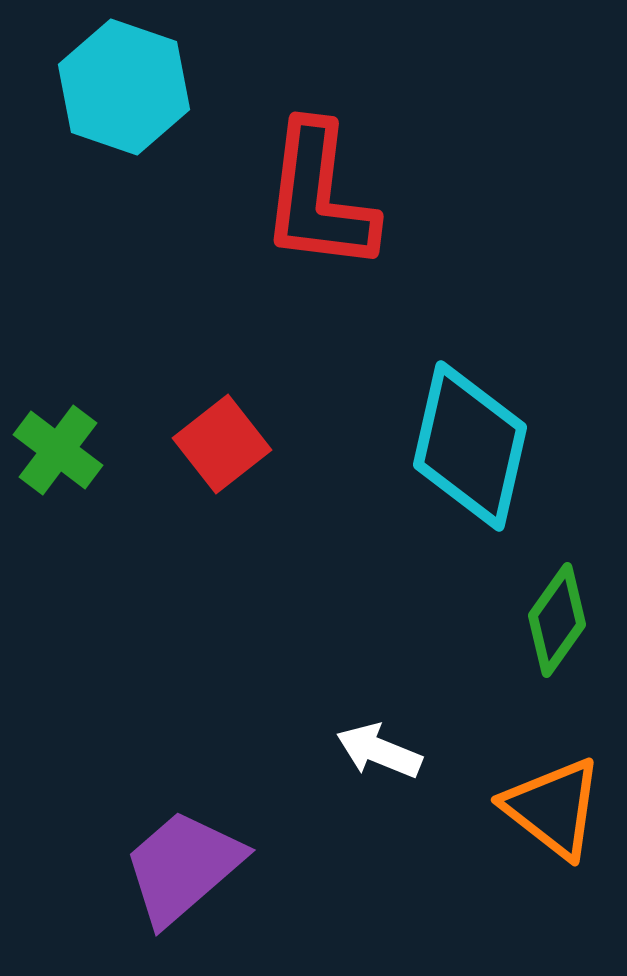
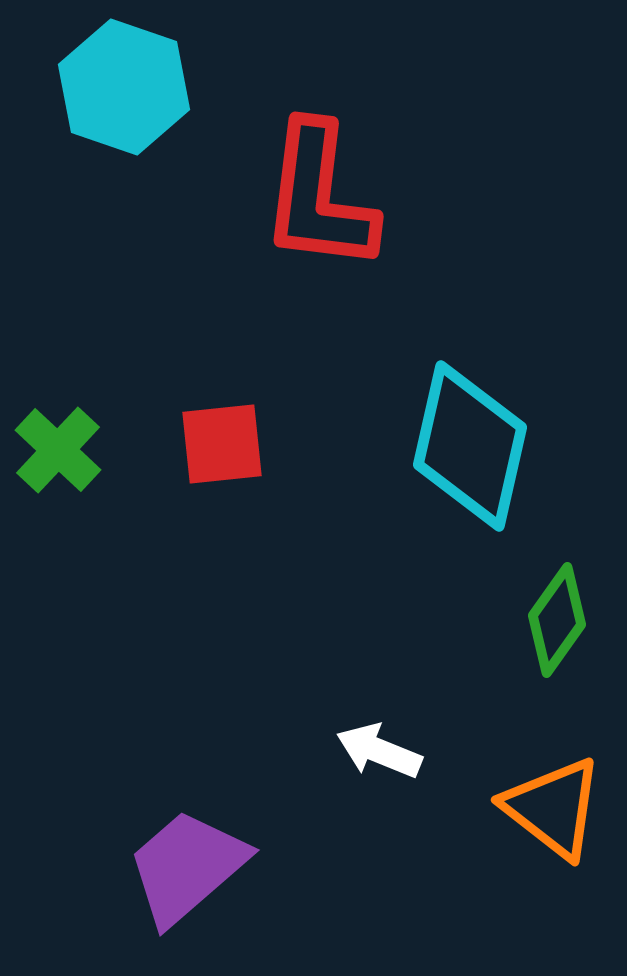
red square: rotated 32 degrees clockwise
green cross: rotated 6 degrees clockwise
purple trapezoid: moved 4 px right
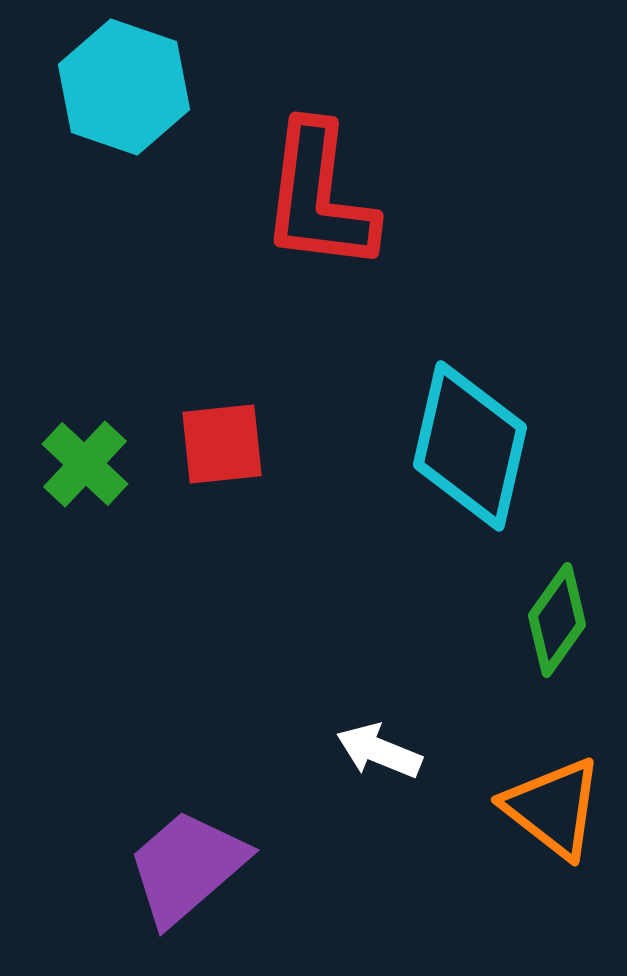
green cross: moved 27 px right, 14 px down
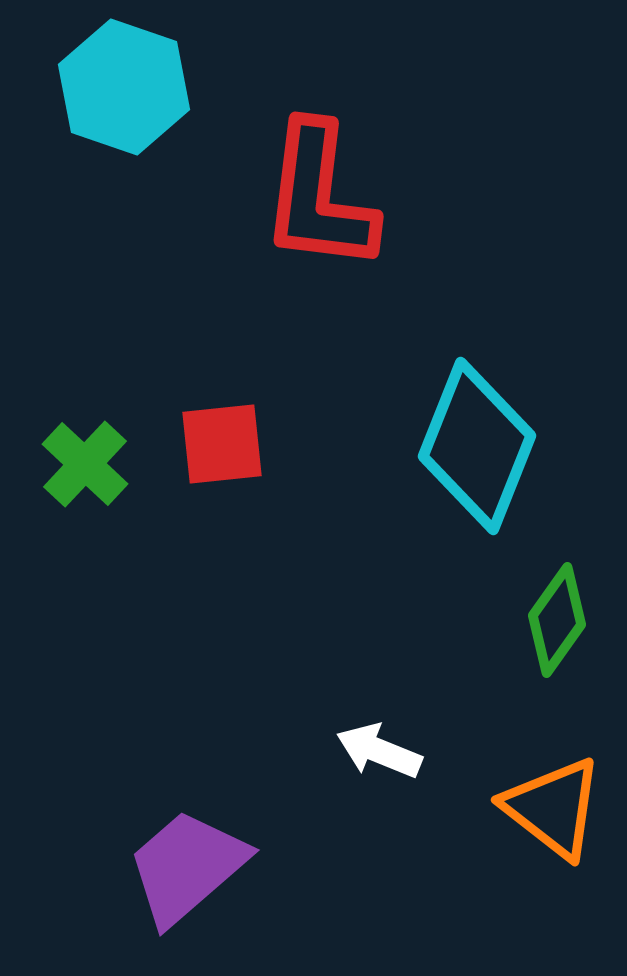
cyan diamond: moved 7 px right; rotated 9 degrees clockwise
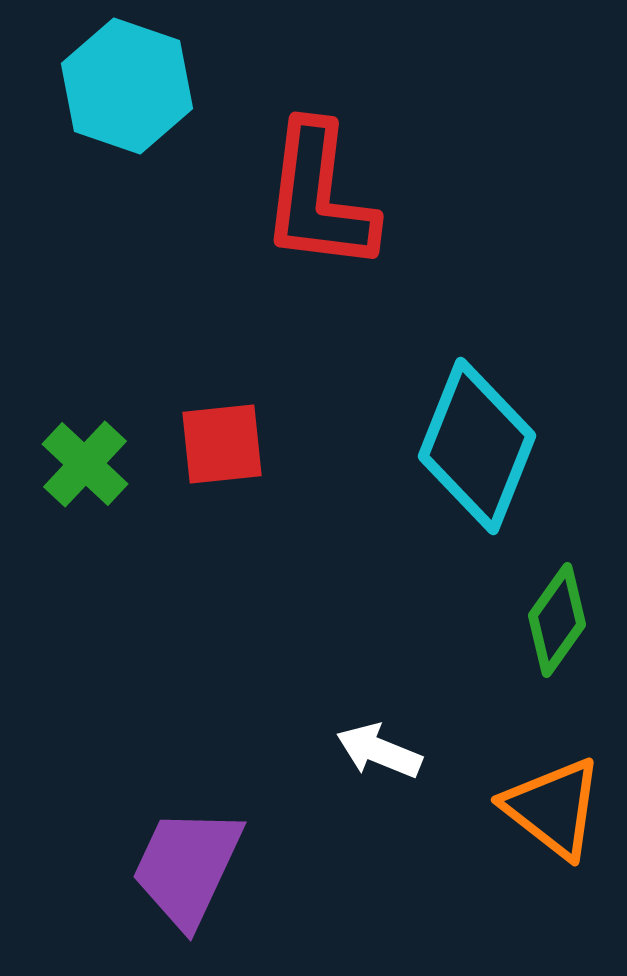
cyan hexagon: moved 3 px right, 1 px up
purple trapezoid: rotated 24 degrees counterclockwise
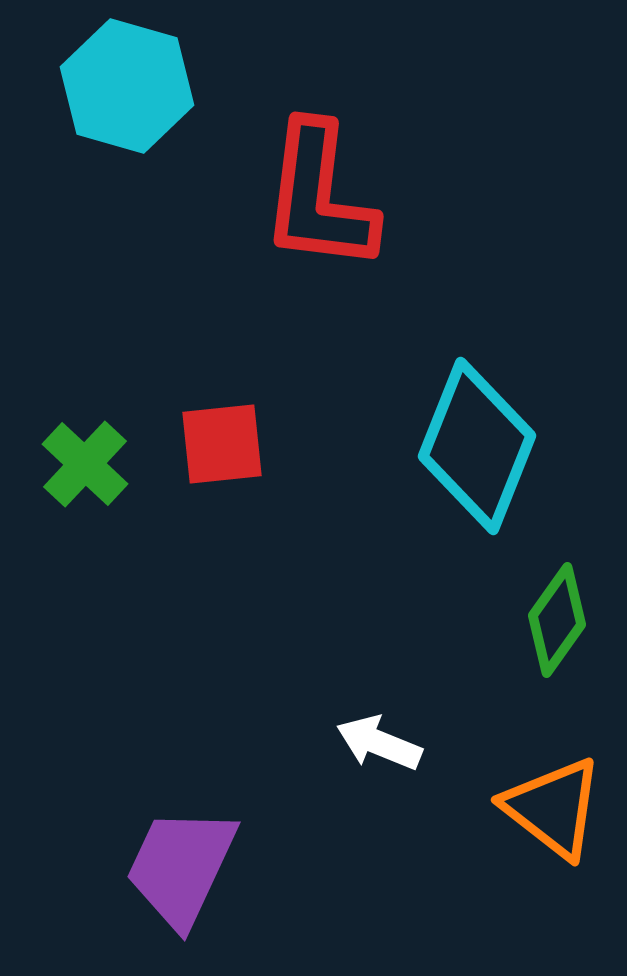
cyan hexagon: rotated 3 degrees counterclockwise
white arrow: moved 8 px up
purple trapezoid: moved 6 px left
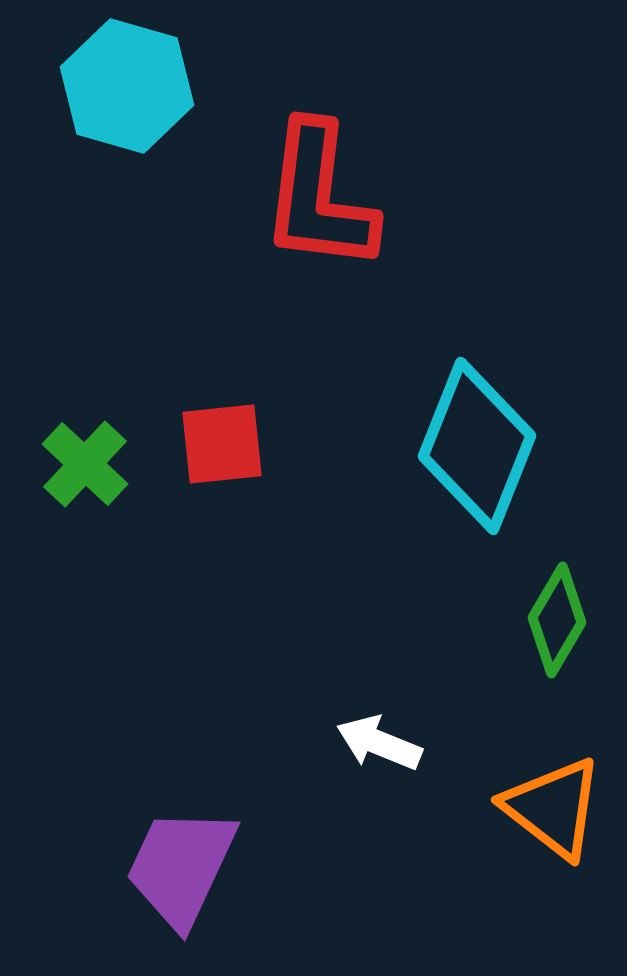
green diamond: rotated 5 degrees counterclockwise
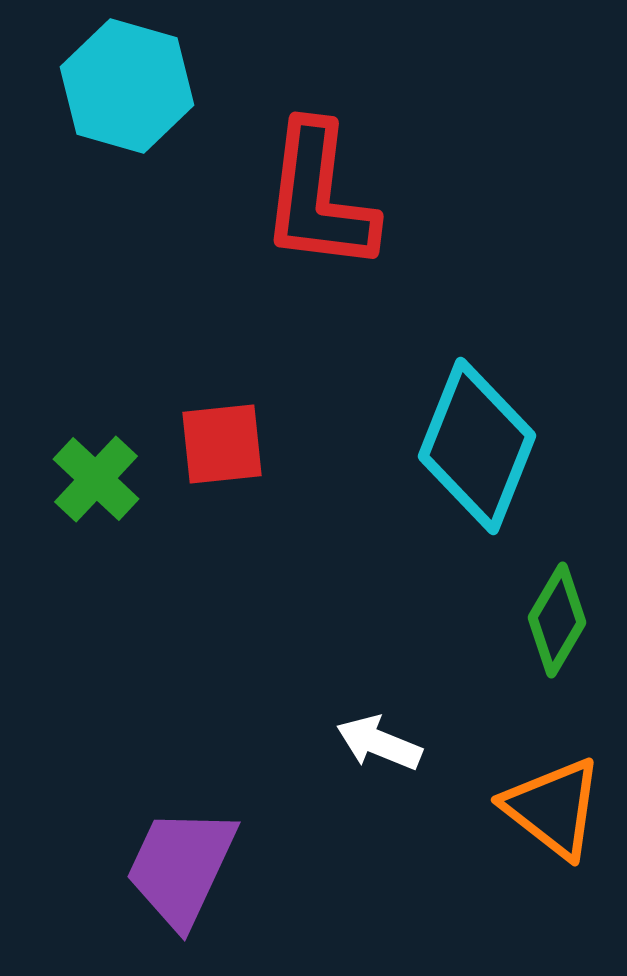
green cross: moved 11 px right, 15 px down
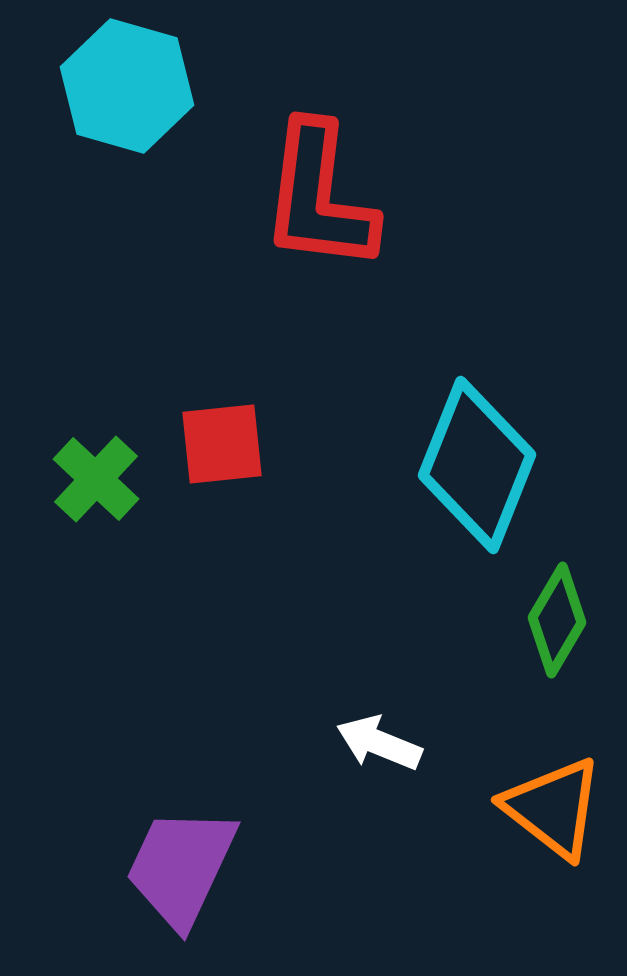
cyan diamond: moved 19 px down
